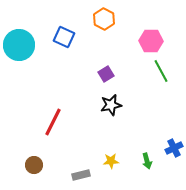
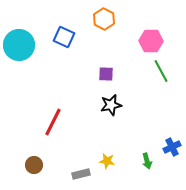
purple square: rotated 35 degrees clockwise
blue cross: moved 2 px left, 1 px up
yellow star: moved 4 px left; rotated 14 degrees clockwise
gray rectangle: moved 1 px up
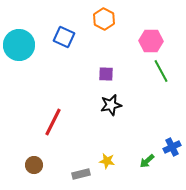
green arrow: rotated 63 degrees clockwise
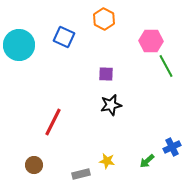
green line: moved 5 px right, 5 px up
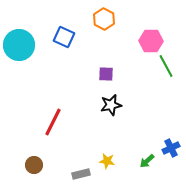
blue cross: moved 1 px left, 1 px down
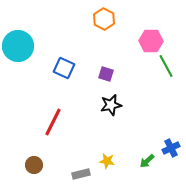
blue square: moved 31 px down
cyan circle: moved 1 px left, 1 px down
purple square: rotated 14 degrees clockwise
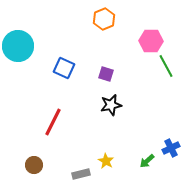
orange hexagon: rotated 10 degrees clockwise
yellow star: moved 1 px left; rotated 21 degrees clockwise
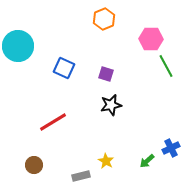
pink hexagon: moved 2 px up
red line: rotated 32 degrees clockwise
gray rectangle: moved 2 px down
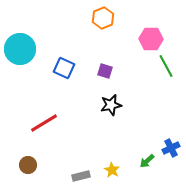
orange hexagon: moved 1 px left, 1 px up
cyan circle: moved 2 px right, 3 px down
purple square: moved 1 px left, 3 px up
red line: moved 9 px left, 1 px down
yellow star: moved 6 px right, 9 px down
brown circle: moved 6 px left
